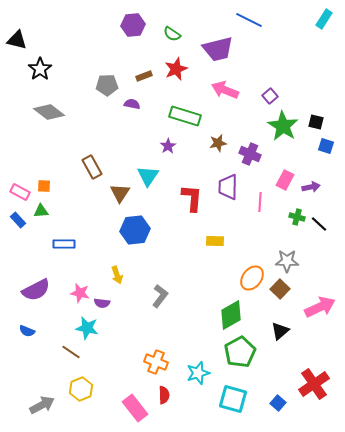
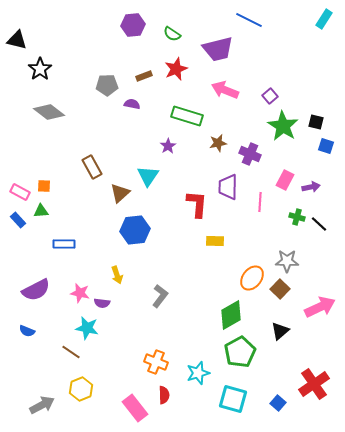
green rectangle at (185, 116): moved 2 px right
brown triangle at (120, 193): rotated 15 degrees clockwise
red L-shape at (192, 198): moved 5 px right, 6 px down
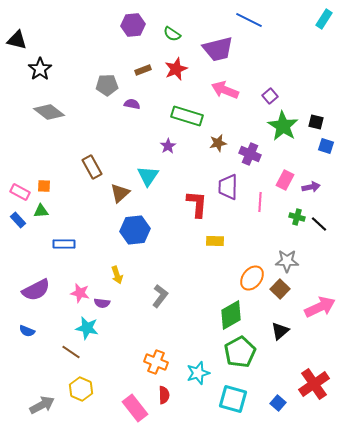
brown rectangle at (144, 76): moved 1 px left, 6 px up
yellow hexagon at (81, 389): rotated 15 degrees counterclockwise
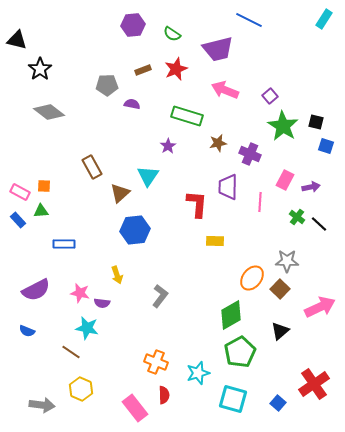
green cross at (297, 217): rotated 21 degrees clockwise
gray arrow at (42, 405): rotated 35 degrees clockwise
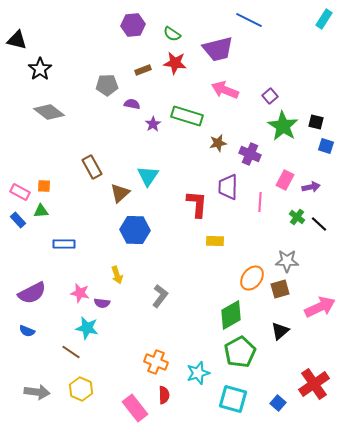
red star at (176, 69): moved 1 px left, 6 px up; rotated 30 degrees clockwise
purple star at (168, 146): moved 15 px left, 22 px up
blue hexagon at (135, 230): rotated 8 degrees clockwise
brown square at (280, 289): rotated 30 degrees clockwise
purple semicircle at (36, 290): moved 4 px left, 3 px down
gray arrow at (42, 405): moved 5 px left, 13 px up
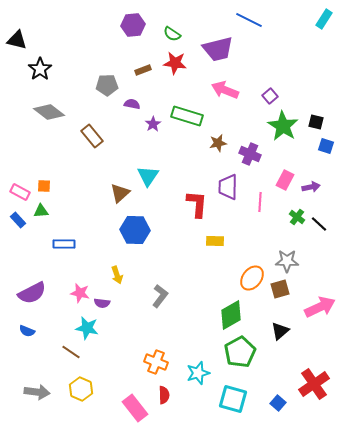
brown rectangle at (92, 167): moved 31 px up; rotated 10 degrees counterclockwise
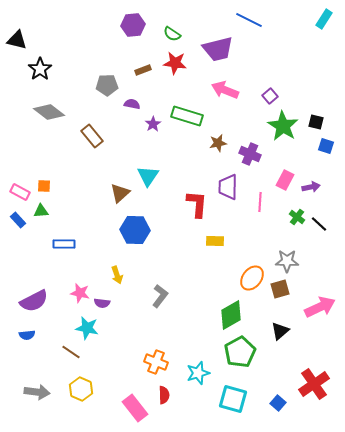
purple semicircle at (32, 293): moved 2 px right, 8 px down
blue semicircle at (27, 331): moved 4 px down; rotated 28 degrees counterclockwise
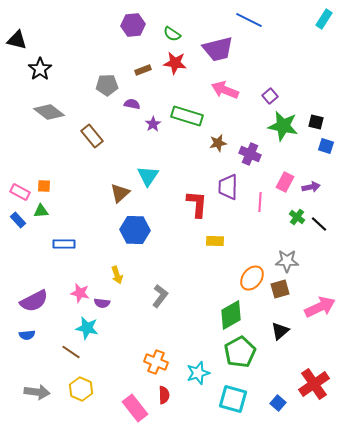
green star at (283, 126): rotated 20 degrees counterclockwise
pink rectangle at (285, 180): moved 2 px down
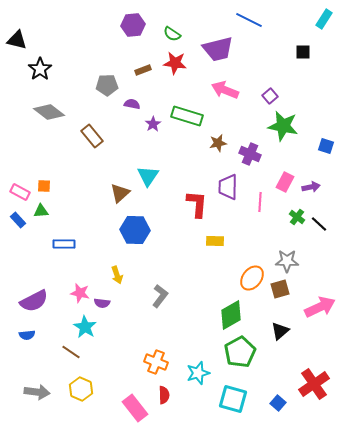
black square at (316, 122): moved 13 px left, 70 px up; rotated 14 degrees counterclockwise
cyan star at (87, 328): moved 2 px left, 1 px up; rotated 20 degrees clockwise
